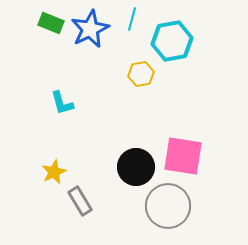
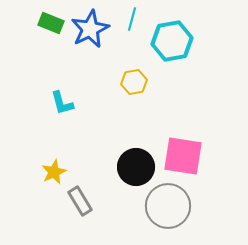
yellow hexagon: moved 7 px left, 8 px down
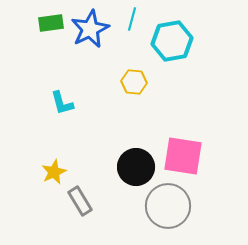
green rectangle: rotated 30 degrees counterclockwise
yellow hexagon: rotated 15 degrees clockwise
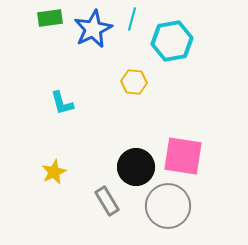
green rectangle: moved 1 px left, 5 px up
blue star: moved 3 px right
gray rectangle: moved 27 px right
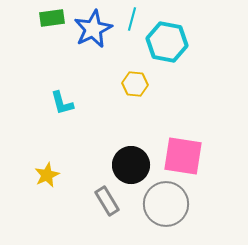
green rectangle: moved 2 px right
cyan hexagon: moved 5 px left, 1 px down; rotated 21 degrees clockwise
yellow hexagon: moved 1 px right, 2 px down
black circle: moved 5 px left, 2 px up
yellow star: moved 7 px left, 3 px down
gray circle: moved 2 px left, 2 px up
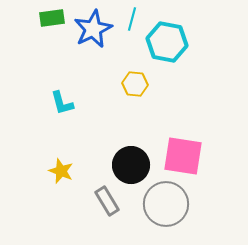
yellow star: moved 14 px right, 4 px up; rotated 25 degrees counterclockwise
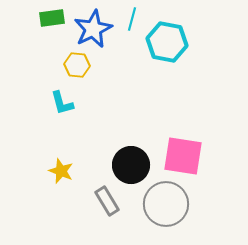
yellow hexagon: moved 58 px left, 19 px up
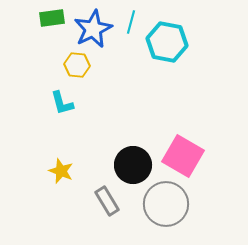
cyan line: moved 1 px left, 3 px down
pink square: rotated 21 degrees clockwise
black circle: moved 2 px right
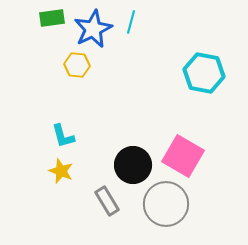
cyan hexagon: moved 37 px right, 31 px down
cyan L-shape: moved 1 px right, 33 px down
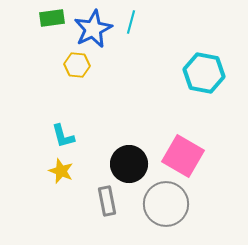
black circle: moved 4 px left, 1 px up
gray rectangle: rotated 20 degrees clockwise
